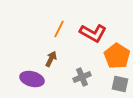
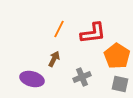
red L-shape: rotated 36 degrees counterclockwise
brown arrow: moved 3 px right
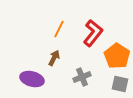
red L-shape: rotated 44 degrees counterclockwise
brown arrow: moved 1 px up
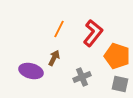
orange pentagon: rotated 15 degrees counterclockwise
purple ellipse: moved 1 px left, 8 px up
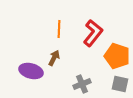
orange line: rotated 24 degrees counterclockwise
gray cross: moved 7 px down
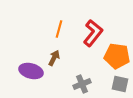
orange line: rotated 12 degrees clockwise
orange pentagon: rotated 10 degrees counterclockwise
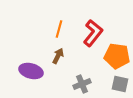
brown arrow: moved 4 px right, 2 px up
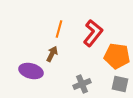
brown arrow: moved 6 px left, 2 px up
